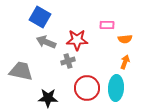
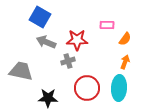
orange semicircle: rotated 48 degrees counterclockwise
cyan ellipse: moved 3 px right
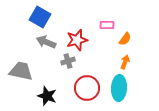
red star: rotated 15 degrees counterclockwise
black star: moved 1 px left, 2 px up; rotated 18 degrees clockwise
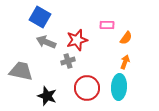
orange semicircle: moved 1 px right, 1 px up
cyan ellipse: moved 1 px up
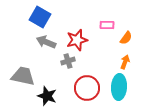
gray trapezoid: moved 2 px right, 5 px down
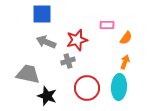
blue square: moved 2 px right, 3 px up; rotated 30 degrees counterclockwise
gray trapezoid: moved 5 px right, 2 px up
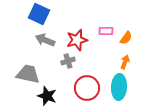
blue square: moved 3 px left; rotated 25 degrees clockwise
pink rectangle: moved 1 px left, 6 px down
gray arrow: moved 1 px left, 2 px up
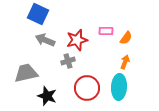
blue square: moved 1 px left
gray trapezoid: moved 2 px left, 1 px up; rotated 25 degrees counterclockwise
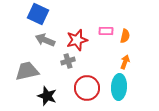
orange semicircle: moved 1 px left, 2 px up; rotated 24 degrees counterclockwise
gray trapezoid: moved 1 px right, 2 px up
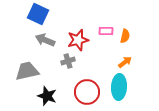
red star: moved 1 px right
orange arrow: rotated 32 degrees clockwise
red circle: moved 4 px down
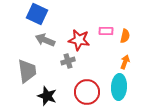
blue square: moved 1 px left
red star: moved 1 px right; rotated 25 degrees clockwise
orange arrow: rotated 32 degrees counterclockwise
gray trapezoid: rotated 95 degrees clockwise
